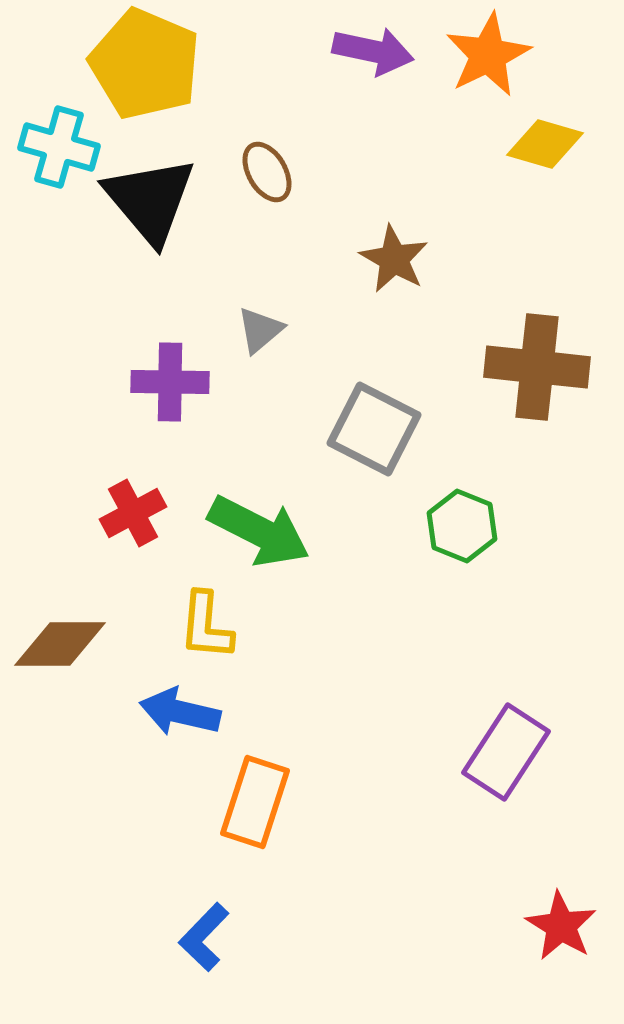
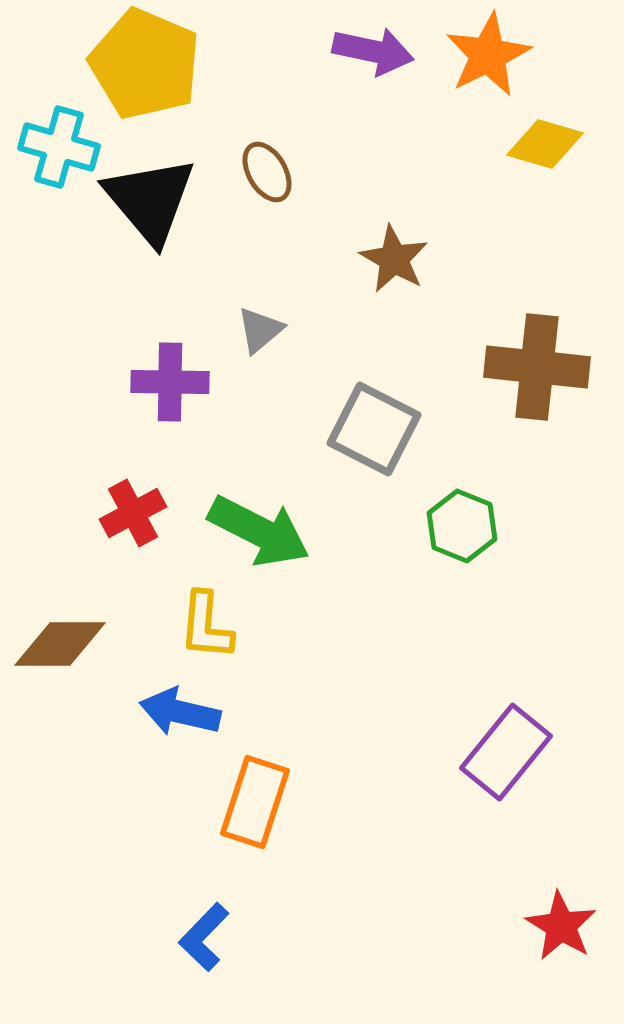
purple rectangle: rotated 6 degrees clockwise
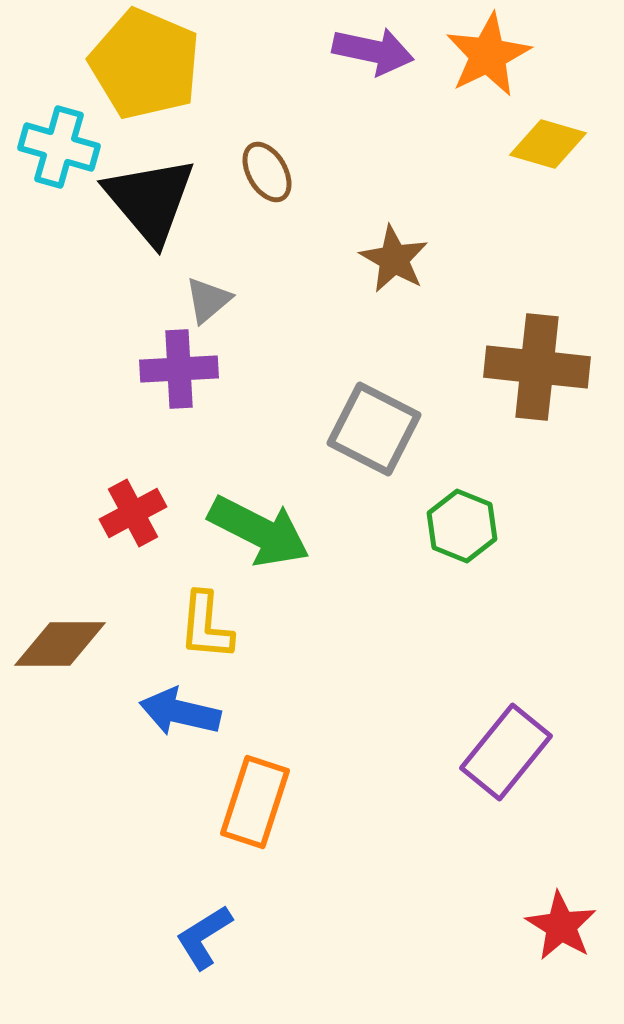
yellow diamond: moved 3 px right
gray triangle: moved 52 px left, 30 px up
purple cross: moved 9 px right, 13 px up; rotated 4 degrees counterclockwise
blue L-shape: rotated 14 degrees clockwise
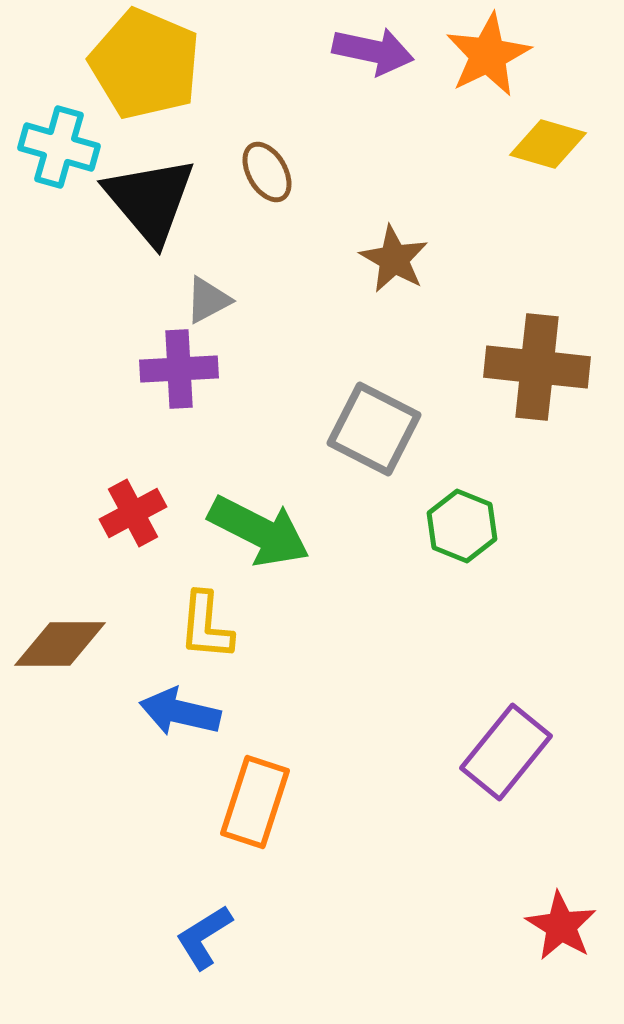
gray triangle: rotated 12 degrees clockwise
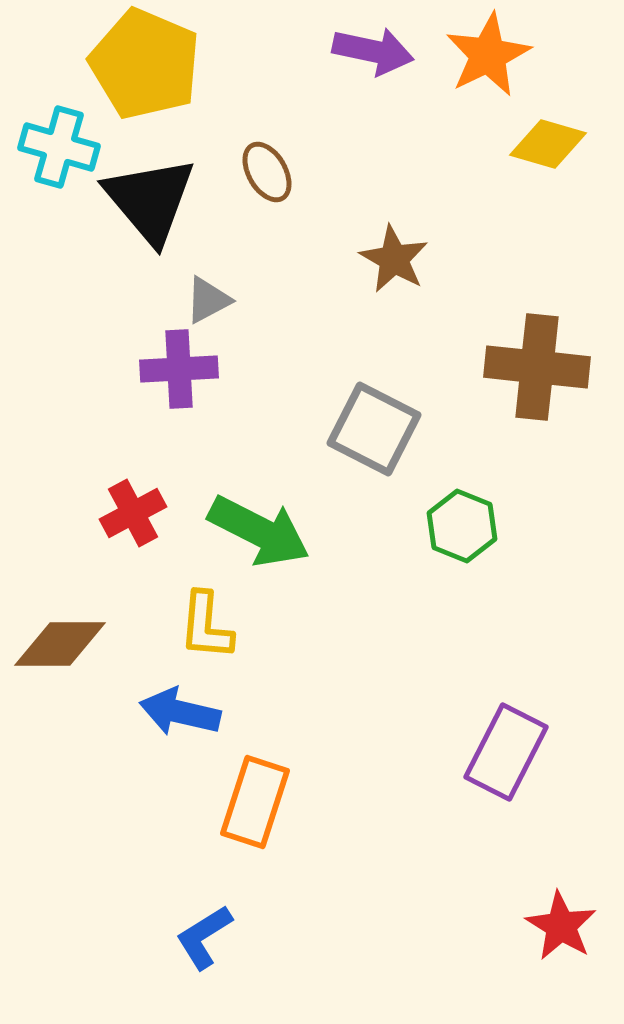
purple rectangle: rotated 12 degrees counterclockwise
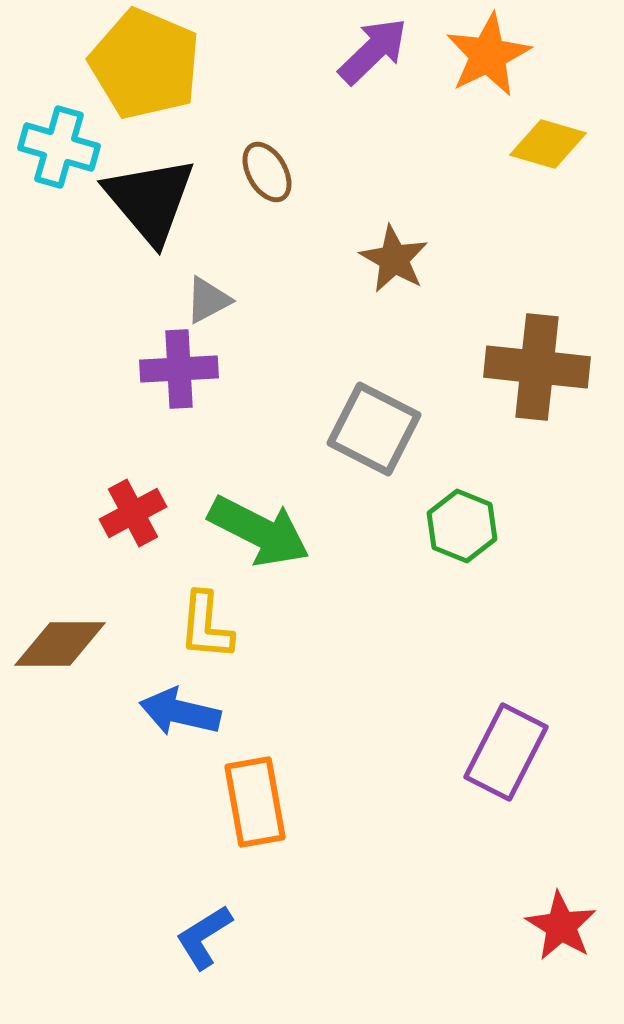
purple arrow: rotated 56 degrees counterclockwise
orange rectangle: rotated 28 degrees counterclockwise
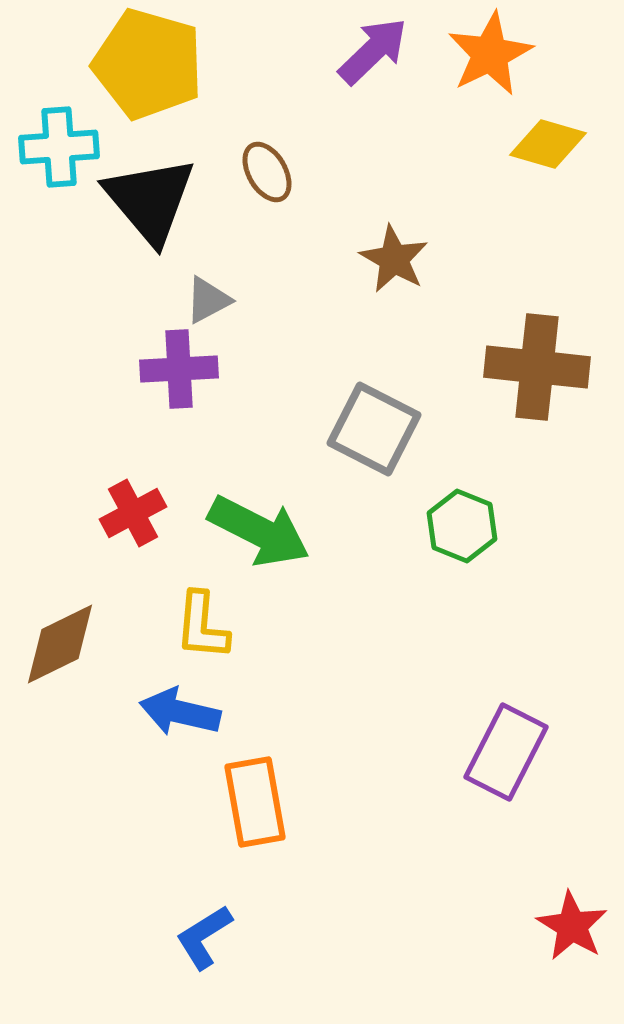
orange star: moved 2 px right, 1 px up
yellow pentagon: moved 3 px right; rotated 7 degrees counterclockwise
cyan cross: rotated 20 degrees counterclockwise
yellow L-shape: moved 4 px left
brown diamond: rotated 26 degrees counterclockwise
red star: moved 11 px right
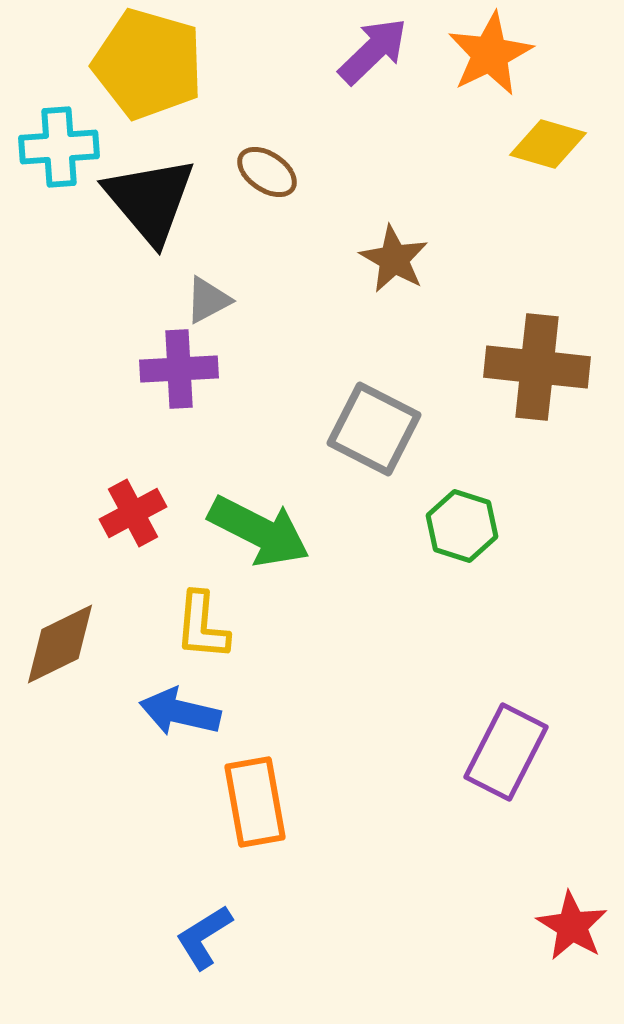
brown ellipse: rotated 26 degrees counterclockwise
green hexagon: rotated 4 degrees counterclockwise
